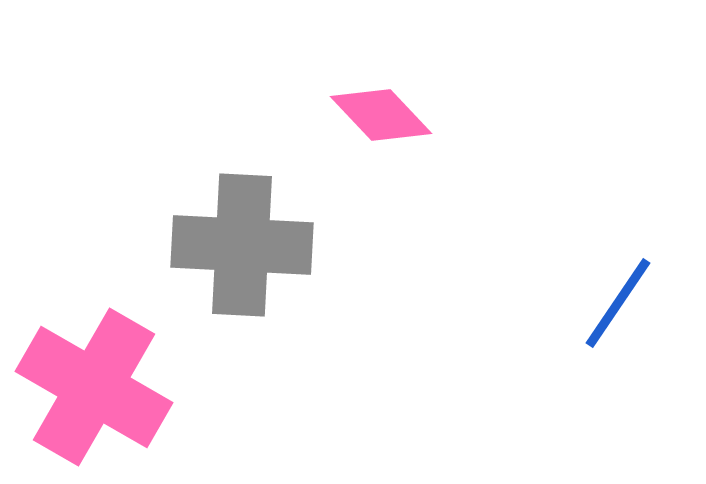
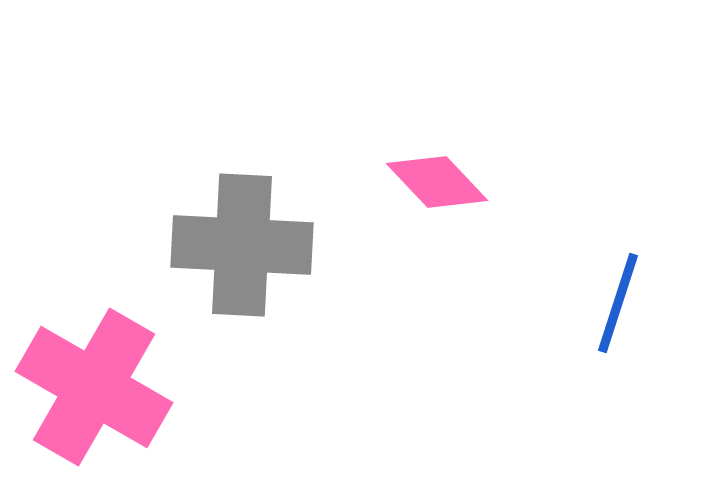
pink diamond: moved 56 px right, 67 px down
blue line: rotated 16 degrees counterclockwise
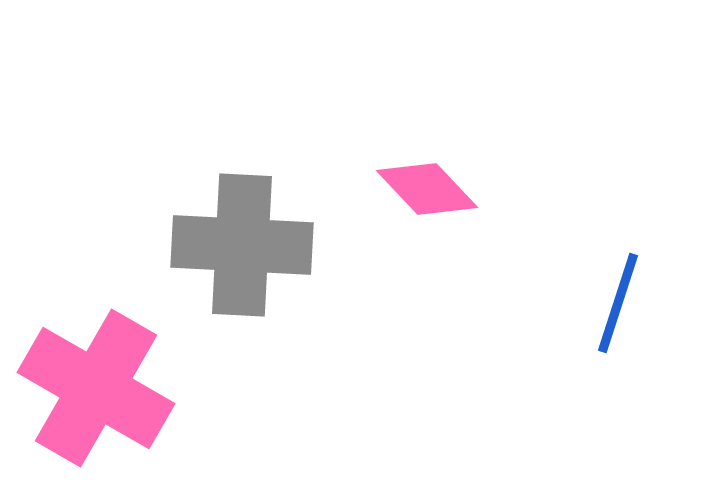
pink diamond: moved 10 px left, 7 px down
pink cross: moved 2 px right, 1 px down
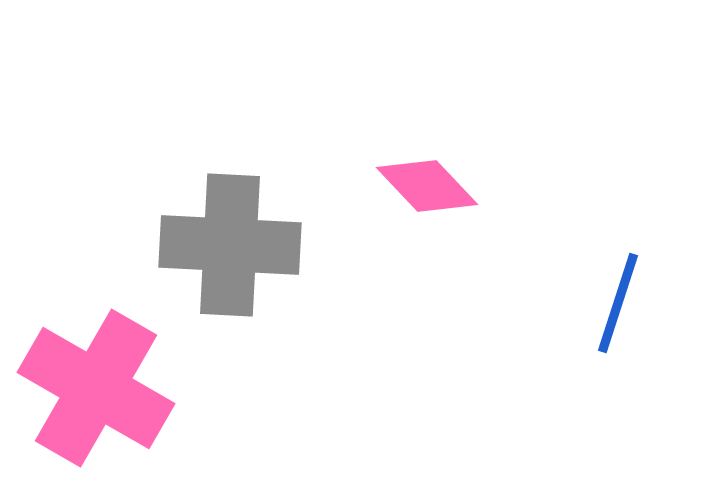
pink diamond: moved 3 px up
gray cross: moved 12 px left
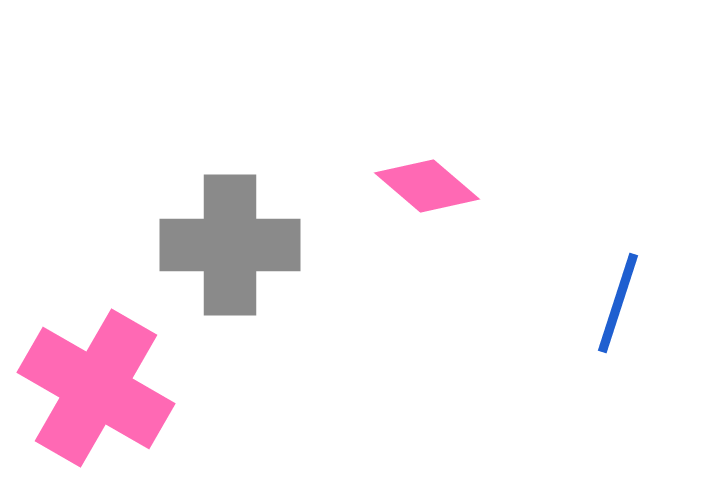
pink diamond: rotated 6 degrees counterclockwise
gray cross: rotated 3 degrees counterclockwise
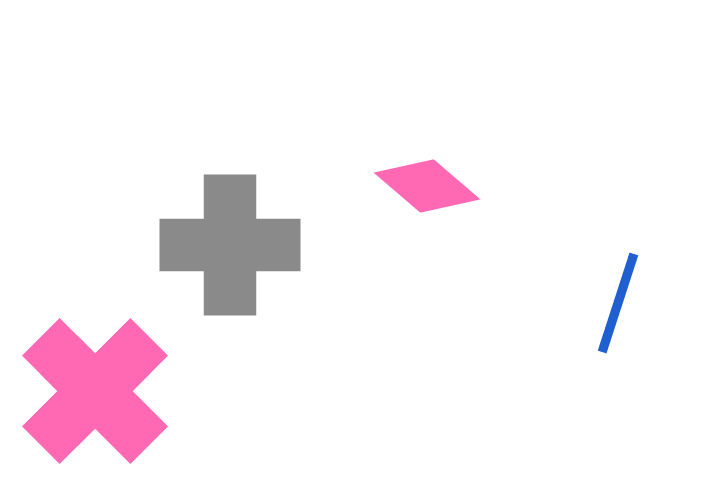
pink cross: moved 1 px left, 3 px down; rotated 15 degrees clockwise
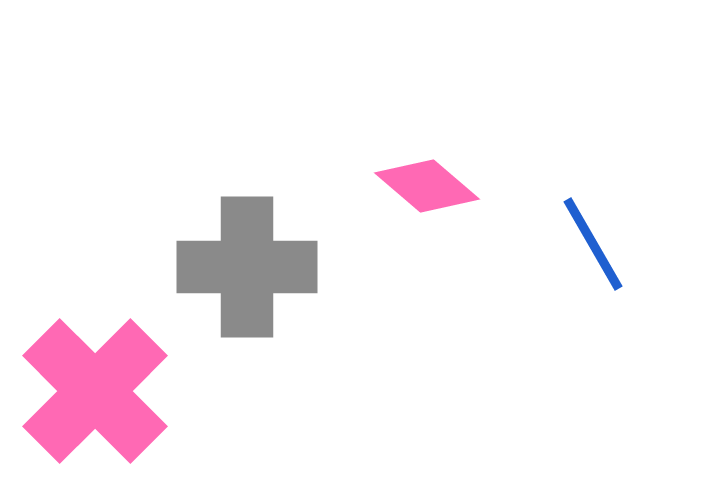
gray cross: moved 17 px right, 22 px down
blue line: moved 25 px left, 59 px up; rotated 48 degrees counterclockwise
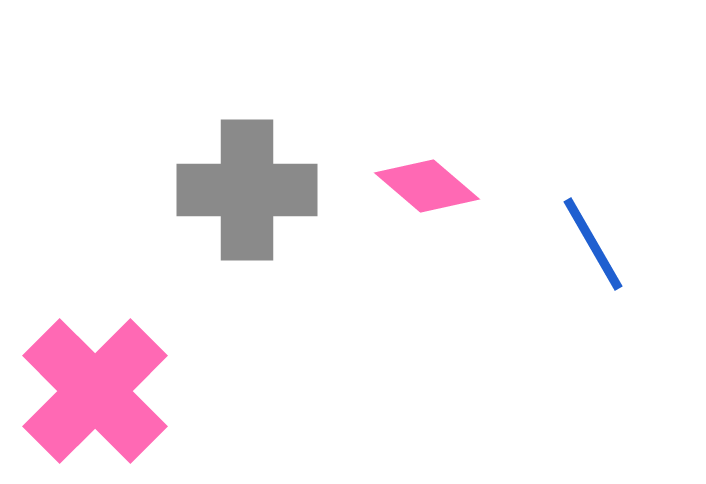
gray cross: moved 77 px up
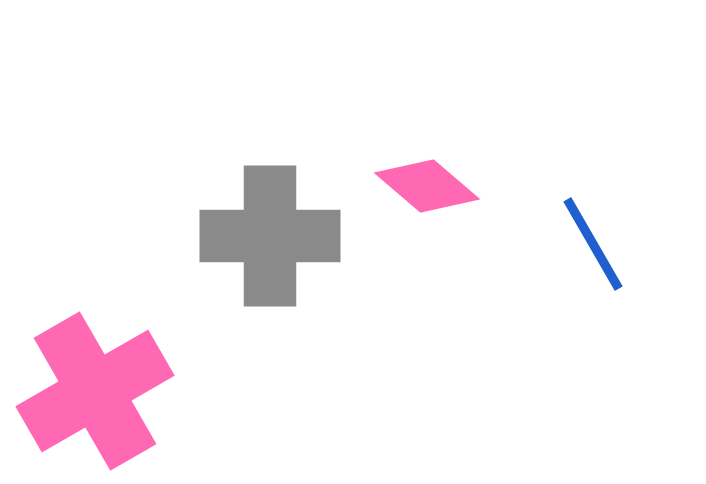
gray cross: moved 23 px right, 46 px down
pink cross: rotated 15 degrees clockwise
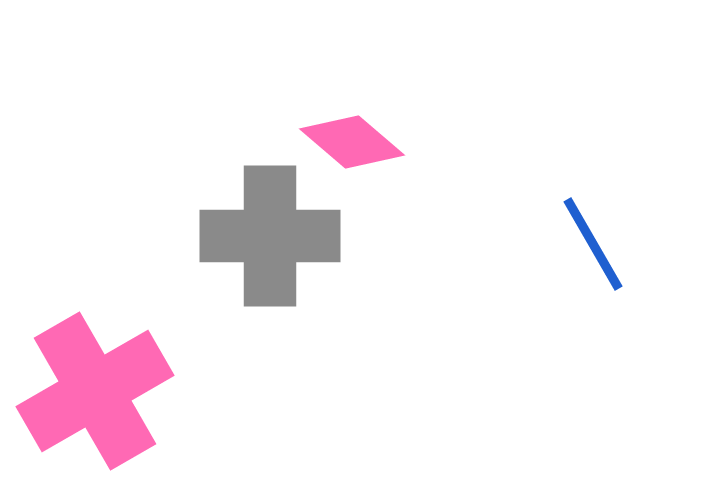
pink diamond: moved 75 px left, 44 px up
